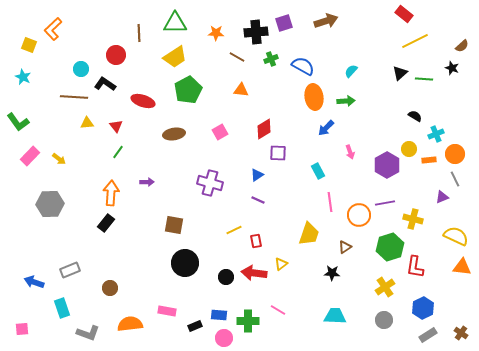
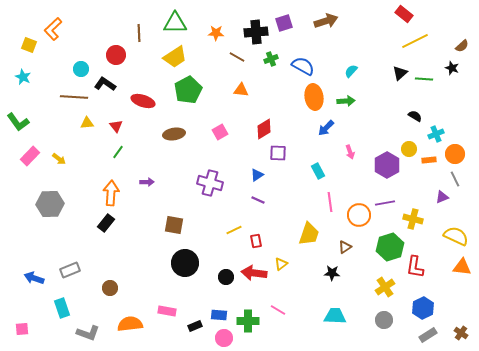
blue arrow at (34, 282): moved 4 px up
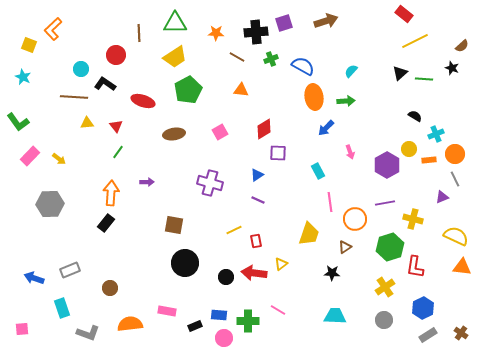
orange circle at (359, 215): moved 4 px left, 4 px down
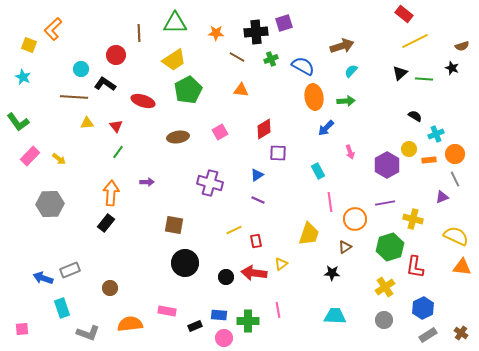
brown arrow at (326, 21): moved 16 px right, 25 px down
brown semicircle at (462, 46): rotated 24 degrees clockwise
yellow trapezoid at (175, 57): moved 1 px left, 3 px down
brown ellipse at (174, 134): moved 4 px right, 3 px down
blue arrow at (34, 278): moved 9 px right
pink line at (278, 310): rotated 49 degrees clockwise
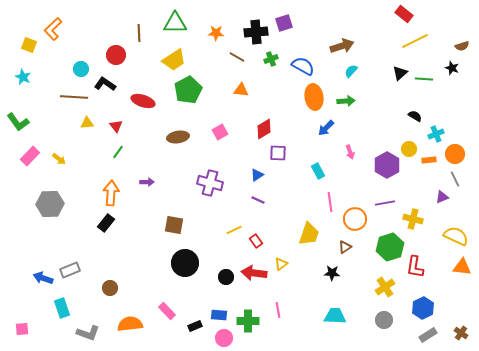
red rectangle at (256, 241): rotated 24 degrees counterclockwise
pink rectangle at (167, 311): rotated 36 degrees clockwise
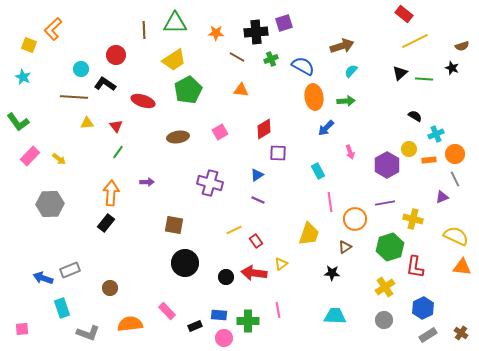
brown line at (139, 33): moved 5 px right, 3 px up
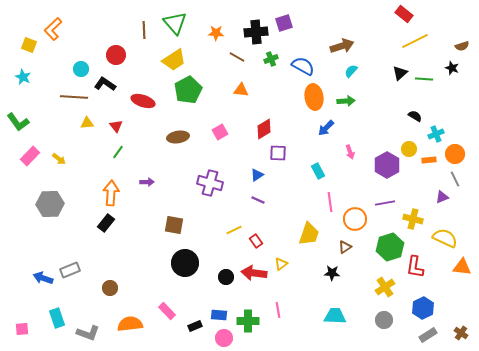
green triangle at (175, 23): rotated 50 degrees clockwise
yellow semicircle at (456, 236): moved 11 px left, 2 px down
cyan rectangle at (62, 308): moved 5 px left, 10 px down
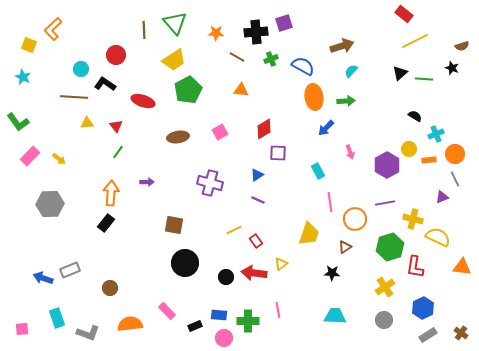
yellow semicircle at (445, 238): moved 7 px left, 1 px up
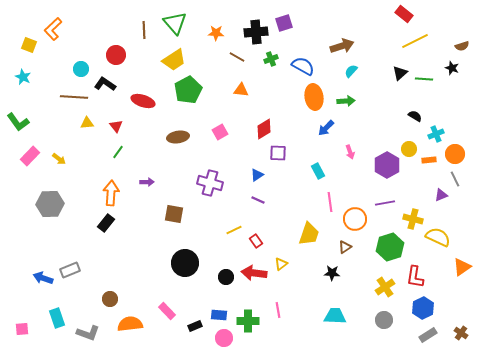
purple triangle at (442, 197): moved 1 px left, 2 px up
brown square at (174, 225): moved 11 px up
red L-shape at (415, 267): moved 10 px down
orange triangle at (462, 267): rotated 42 degrees counterclockwise
brown circle at (110, 288): moved 11 px down
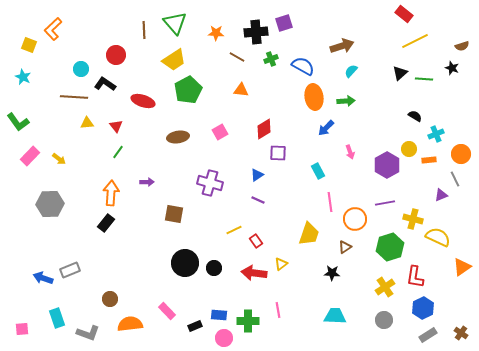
orange circle at (455, 154): moved 6 px right
black circle at (226, 277): moved 12 px left, 9 px up
